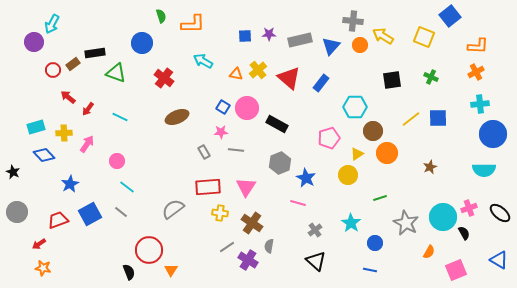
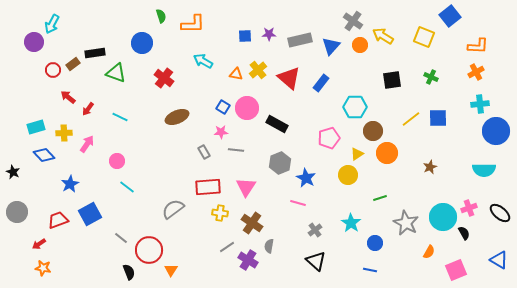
gray cross at (353, 21): rotated 30 degrees clockwise
blue circle at (493, 134): moved 3 px right, 3 px up
gray line at (121, 212): moved 26 px down
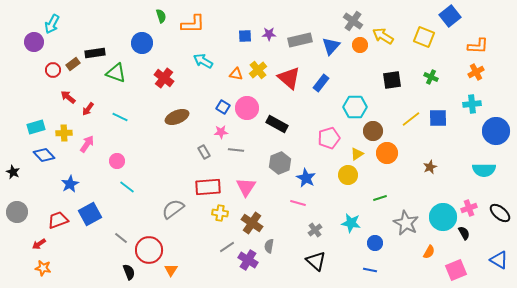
cyan cross at (480, 104): moved 8 px left
cyan star at (351, 223): rotated 24 degrees counterclockwise
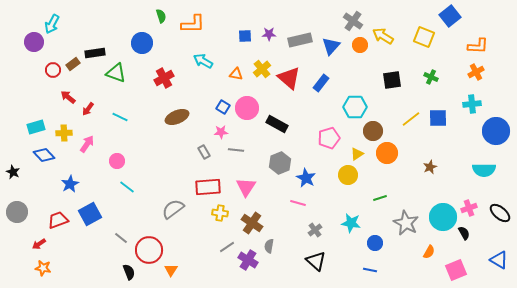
yellow cross at (258, 70): moved 4 px right, 1 px up
red cross at (164, 78): rotated 24 degrees clockwise
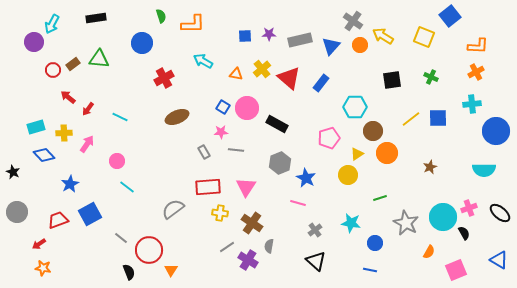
black rectangle at (95, 53): moved 1 px right, 35 px up
green triangle at (116, 73): moved 17 px left, 14 px up; rotated 15 degrees counterclockwise
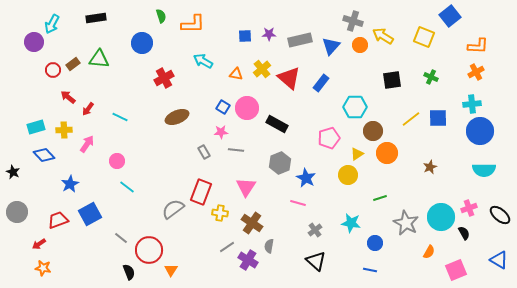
gray cross at (353, 21): rotated 18 degrees counterclockwise
blue circle at (496, 131): moved 16 px left
yellow cross at (64, 133): moved 3 px up
red rectangle at (208, 187): moved 7 px left, 5 px down; rotated 65 degrees counterclockwise
black ellipse at (500, 213): moved 2 px down
cyan circle at (443, 217): moved 2 px left
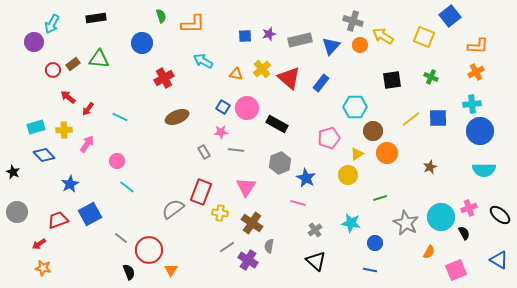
purple star at (269, 34): rotated 16 degrees counterclockwise
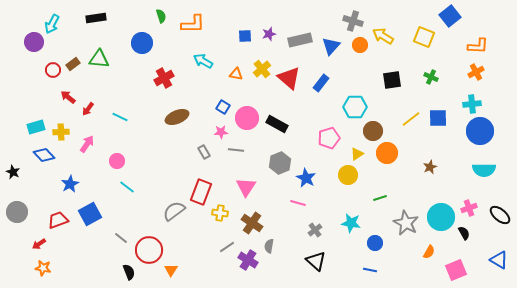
pink circle at (247, 108): moved 10 px down
yellow cross at (64, 130): moved 3 px left, 2 px down
gray semicircle at (173, 209): moved 1 px right, 2 px down
